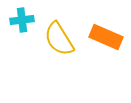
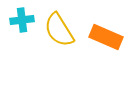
yellow semicircle: moved 9 px up
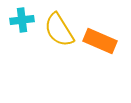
orange rectangle: moved 6 px left, 4 px down
